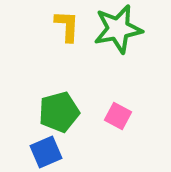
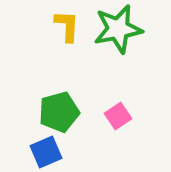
pink square: rotated 28 degrees clockwise
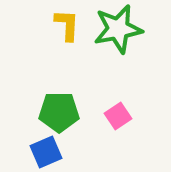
yellow L-shape: moved 1 px up
green pentagon: rotated 15 degrees clockwise
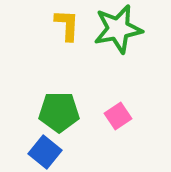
blue square: moved 1 px left; rotated 28 degrees counterclockwise
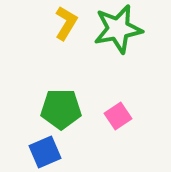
yellow L-shape: moved 1 px left, 2 px up; rotated 28 degrees clockwise
green pentagon: moved 2 px right, 3 px up
blue square: rotated 28 degrees clockwise
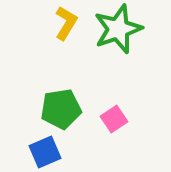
green star: rotated 9 degrees counterclockwise
green pentagon: rotated 9 degrees counterclockwise
pink square: moved 4 px left, 3 px down
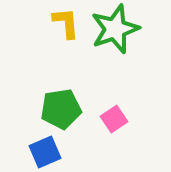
yellow L-shape: rotated 36 degrees counterclockwise
green star: moved 3 px left
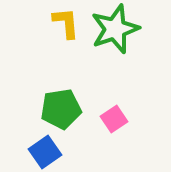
blue square: rotated 12 degrees counterclockwise
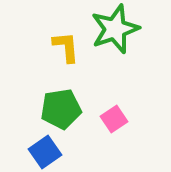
yellow L-shape: moved 24 px down
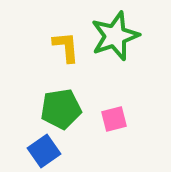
green star: moved 7 px down
pink square: rotated 20 degrees clockwise
blue square: moved 1 px left, 1 px up
